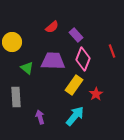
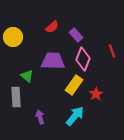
yellow circle: moved 1 px right, 5 px up
green triangle: moved 8 px down
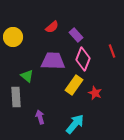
red star: moved 1 px left, 1 px up; rotated 16 degrees counterclockwise
cyan arrow: moved 8 px down
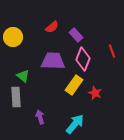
green triangle: moved 4 px left
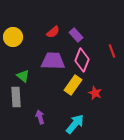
red semicircle: moved 1 px right, 5 px down
pink diamond: moved 1 px left, 1 px down
yellow rectangle: moved 1 px left
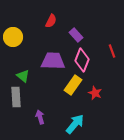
red semicircle: moved 2 px left, 11 px up; rotated 24 degrees counterclockwise
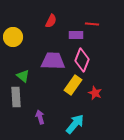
purple rectangle: rotated 48 degrees counterclockwise
red line: moved 20 px left, 27 px up; rotated 64 degrees counterclockwise
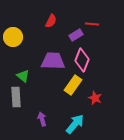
purple rectangle: rotated 32 degrees counterclockwise
red star: moved 5 px down
purple arrow: moved 2 px right, 2 px down
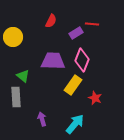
purple rectangle: moved 2 px up
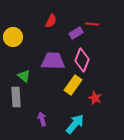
green triangle: moved 1 px right
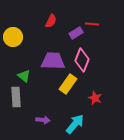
yellow rectangle: moved 5 px left, 1 px up
purple arrow: moved 1 px right, 1 px down; rotated 112 degrees clockwise
